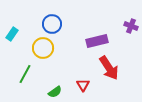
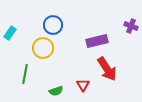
blue circle: moved 1 px right, 1 px down
cyan rectangle: moved 2 px left, 1 px up
red arrow: moved 2 px left, 1 px down
green line: rotated 18 degrees counterclockwise
green semicircle: moved 1 px right, 1 px up; rotated 16 degrees clockwise
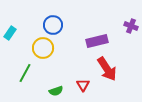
green line: moved 1 px up; rotated 18 degrees clockwise
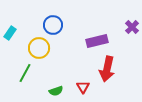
purple cross: moved 1 px right, 1 px down; rotated 24 degrees clockwise
yellow circle: moved 4 px left
red arrow: rotated 45 degrees clockwise
red triangle: moved 2 px down
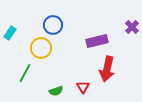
yellow circle: moved 2 px right
